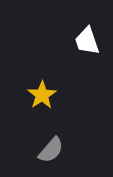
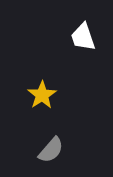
white trapezoid: moved 4 px left, 4 px up
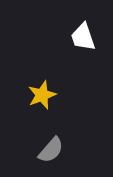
yellow star: rotated 12 degrees clockwise
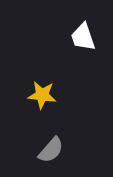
yellow star: rotated 28 degrees clockwise
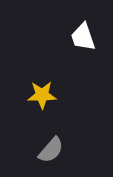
yellow star: rotated 8 degrees counterclockwise
